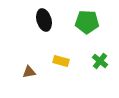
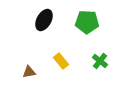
black ellipse: rotated 45 degrees clockwise
yellow rectangle: rotated 35 degrees clockwise
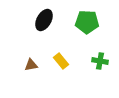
green cross: rotated 28 degrees counterclockwise
brown triangle: moved 2 px right, 7 px up
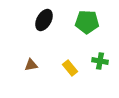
yellow rectangle: moved 9 px right, 7 px down
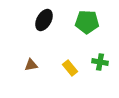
green cross: moved 1 px down
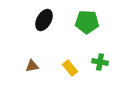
brown triangle: moved 1 px right, 1 px down
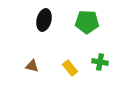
black ellipse: rotated 15 degrees counterclockwise
brown triangle: rotated 24 degrees clockwise
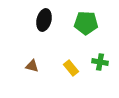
green pentagon: moved 1 px left, 1 px down
yellow rectangle: moved 1 px right
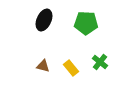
black ellipse: rotated 10 degrees clockwise
green cross: rotated 28 degrees clockwise
brown triangle: moved 11 px right
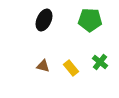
green pentagon: moved 4 px right, 3 px up
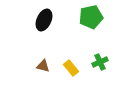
green pentagon: moved 1 px right, 3 px up; rotated 15 degrees counterclockwise
green cross: rotated 28 degrees clockwise
